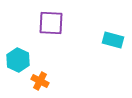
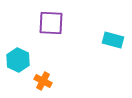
orange cross: moved 3 px right
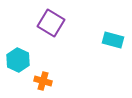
purple square: rotated 28 degrees clockwise
orange cross: rotated 12 degrees counterclockwise
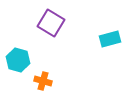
cyan rectangle: moved 3 px left, 1 px up; rotated 30 degrees counterclockwise
cyan hexagon: rotated 10 degrees counterclockwise
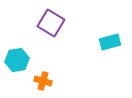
cyan rectangle: moved 3 px down
cyan hexagon: moved 1 px left; rotated 25 degrees counterclockwise
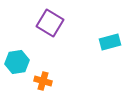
purple square: moved 1 px left
cyan hexagon: moved 2 px down
